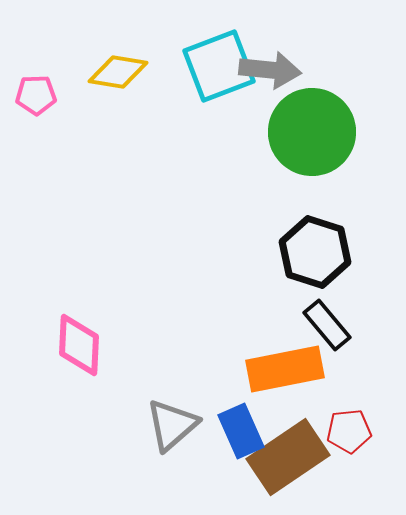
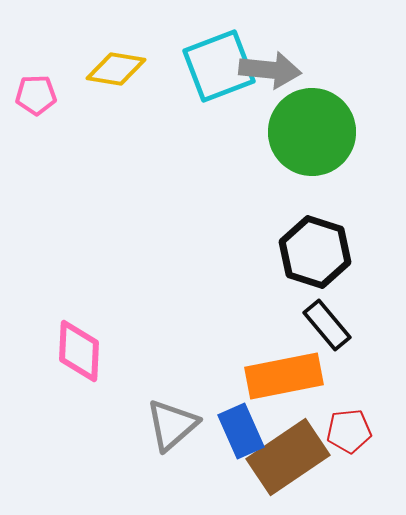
yellow diamond: moved 2 px left, 3 px up
pink diamond: moved 6 px down
orange rectangle: moved 1 px left, 7 px down
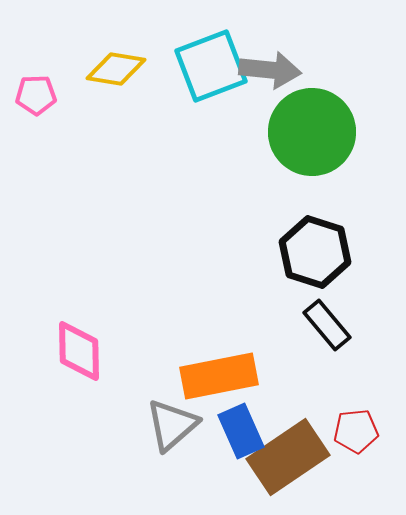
cyan square: moved 8 px left
pink diamond: rotated 4 degrees counterclockwise
orange rectangle: moved 65 px left
red pentagon: moved 7 px right
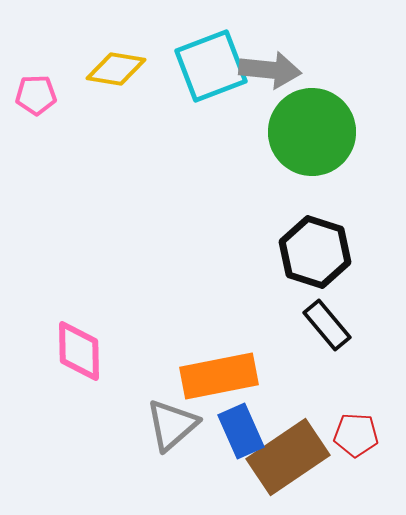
red pentagon: moved 4 px down; rotated 9 degrees clockwise
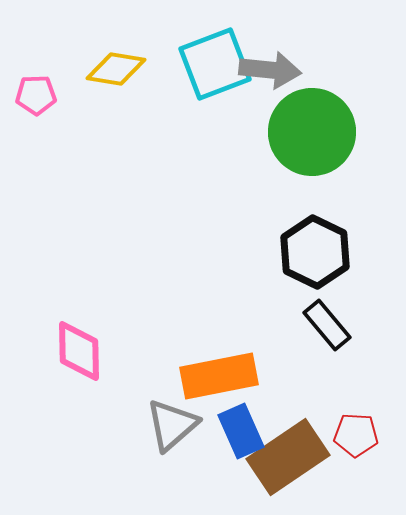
cyan square: moved 4 px right, 2 px up
black hexagon: rotated 8 degrees clockwise
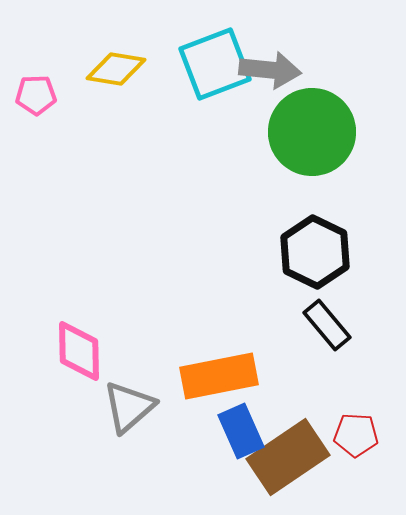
gray triangle: moved 43 px left, 18 px up
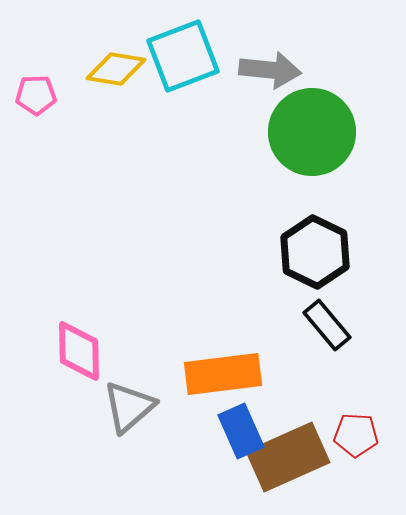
cyan square: moved 32 px left, 8 px up
orange rectangle: moved 4 px right, 2 px up; rotated 4 degrees clockwise
brown rectangle: rotated 10 degrees clockwise
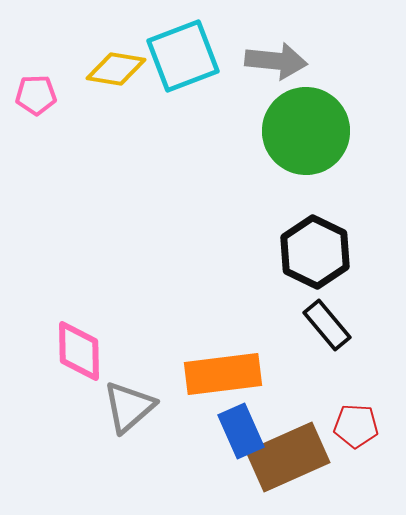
gray arrow: moved 6 px right, 9 px up
green circle: moved 6 px left, 1 px up
red pentagon: moved 9 px up
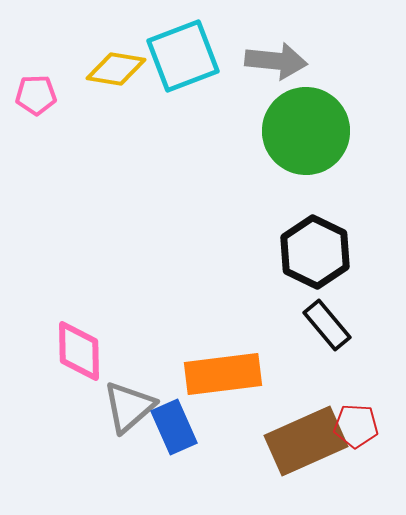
blue rectangle: moved 67 px left, 4 px up
brown rectangle: moved 18 px right, 16 px up
